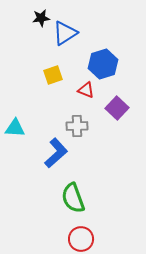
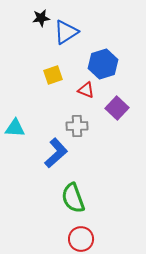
blue triangle: moved 1 px right, 1 px up
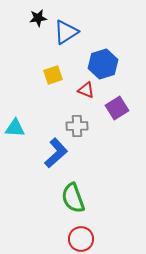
black star: moved 3 px left
purple square: rotated 15 degrees clockwise
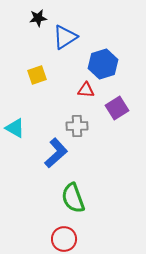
blue triangle: moved 1 px left, 5 px down
yellow square: moved 16 px left
red triangle: rotated 18 degrees counterclockwise
cyan triangle: rotated 25 degrees clockwise
red circle: moved 17 px left
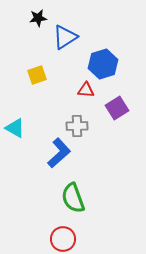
blue L-shape: moved 3 px right
red circle: moved 1 px left
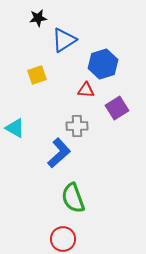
blue triangle: moved 1 px left, 3 px down
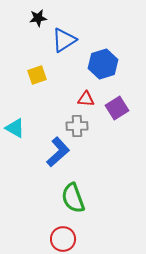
red triangle: moved 9 px down
blue L-shape: moved 1 px left, 1 px up
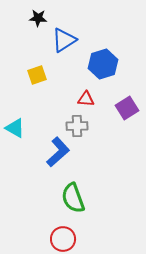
black star: rotated 12 degrees clockwise
purple square: moved 10 px right
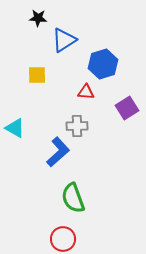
yellow square: rotated 18 degrees clockwise
red triangle: moved 7 px up
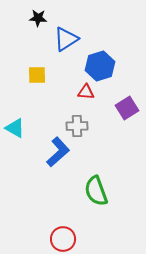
blue triangle: moved 2 px right, 1 px up
blue hexagon: moved 3 px left, 2 px down
green semicircle: moved 23 px right, 7 px up
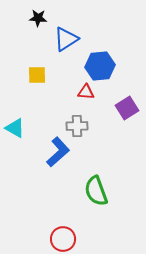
blue hexagon: rotated 12 degrees clockwise
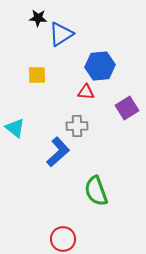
blue triangle: moved 5 px left, 5 px up
cyan triangle: rotated 10 degrees clockwise
